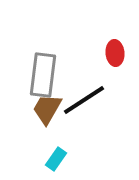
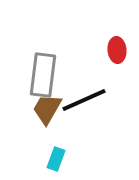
red ellipse: moved 2 px right, 3 px up
black line: rotated 9 degrees clockwise
cyan rectangle: rotated 15 degrees counterclockwise
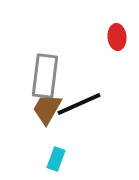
red ellipse: moved 13 px up
gray rectangle: moved 2 px right, 1 px down
black line: moved 5 px left, 4 px down
